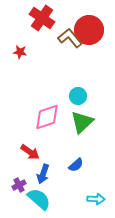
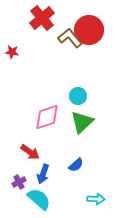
red cross: rotated 15 degrees clockwise
red star: moved 8 px left
purple cross: moved 3 px up
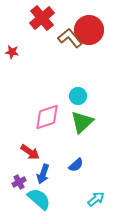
cyan arrow: rotated 42 degrees counterclockwise
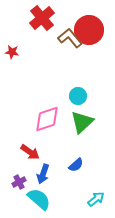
pink diamond: moved 2 px down
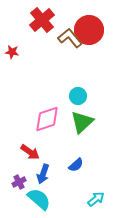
red cross: moved 2 px down
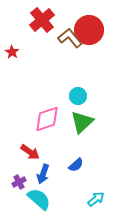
red star: rotated 24 degrees clockwise
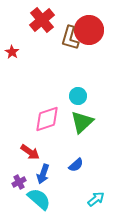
brown L-shape: rotated 125 degrees counterclockwise
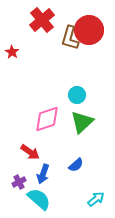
cyan circle: moved 1 px left, 1 px up
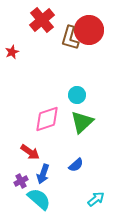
red star: rotated 16 degrees clockwise
purple cross: moved 2 px right, 1 px up
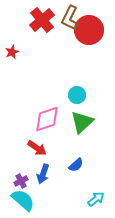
brown L-shape: moved 20 px up; rotated 10 degrees clockwise
red arrow: moved 7 px right, 4 px up
cyan semicircle: moved 16 px left, 1 px down
